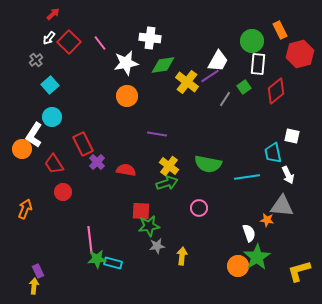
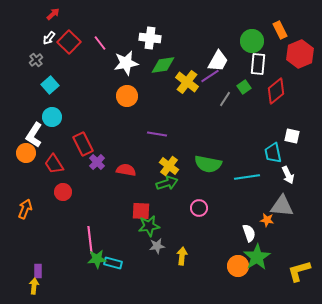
red hexagon at (300, 54): rotated 8 degrees counterclockwise
orange circle at (22, 149): moved 4 px right, 4 px down
purple rectangle at (38, 271): rotated 24 degrees clockwise
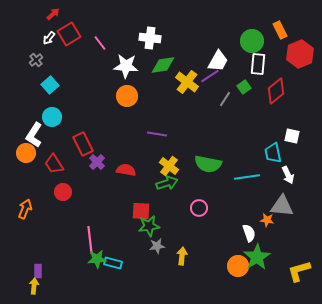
red square at (69, 42): moved 8 px up; rotated 15 degrees clockwise
white star at (126, 63): moved 3 px down; rotated 15 degrees clockwise
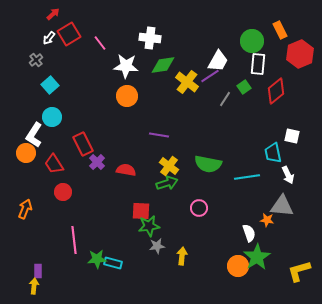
purple line at (157, 134): moved 2 px right, 1 px down
pink line at (90, 240): moved 16 px left
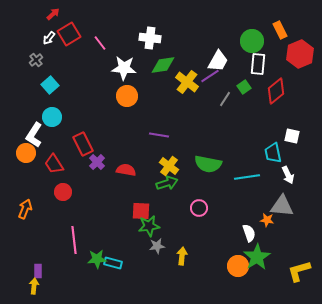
white star at (126, 66): moved 2 px left, 2 px down
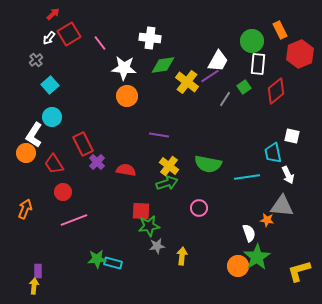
pink line at (74, 240): moved 20 px up; rotated 76 degrees clockwise
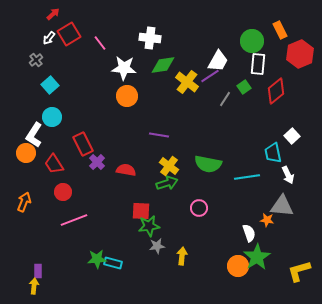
white square at (292, 136): rotated 35 degrees clockwise
orange arrow at (25, 209): moved 1 px left, 7 px up
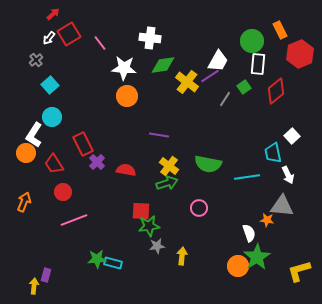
purple rectangle at (38, 271): moved 8 px right, 4 px down; rotated 16 degrees clockwise
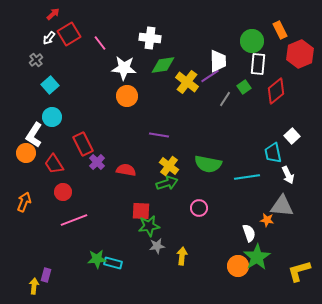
white trapezoid at (218, 61): rotated 30 degrees counterclockwise
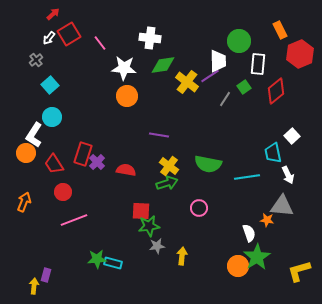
green circle at (252, 41): moved 13 px left
red rectangle at (83, 144): moved 10 px down; rotated 45 degrees clockwise
